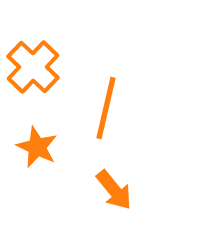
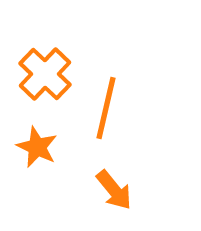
orange cross: moved 12 px right, 7 px down
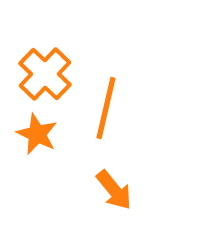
orange star: moved 13 px up
